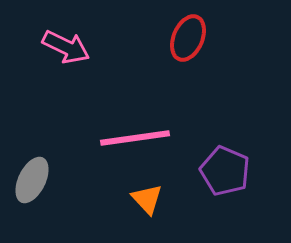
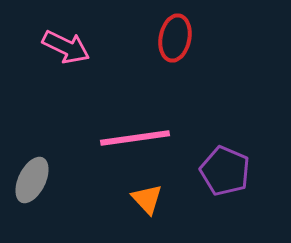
red ellipse: moved 13 px left; rotated 12 degrees counterclockwise
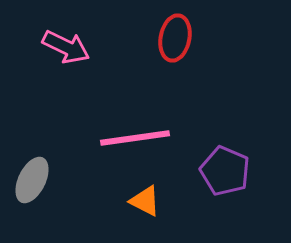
orange triangle: moved 2 px left, 2 px down; rotated 20 degrees counterclockwise
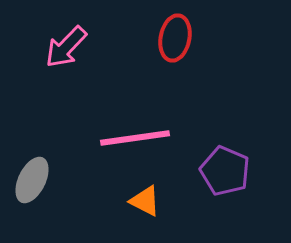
pink arrow: rotated 108 degrees clockwise
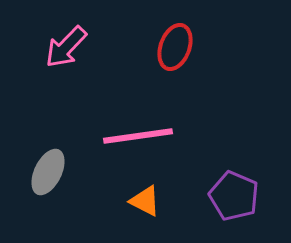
red ellipse: moved 9 px down; rotated 9 degrees clockwise
pink line: moved 3 px right, 2 px up
purple pentagon: moved 9 px right, 25 px down
gray ellipse: moved 16 px right, 8 px up
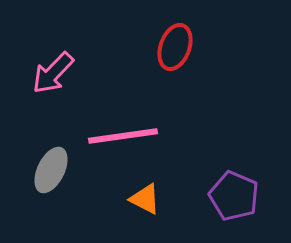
pink arrow: moved 13 px left, 26 px down
pink line: moved 15 px left
gray ellipse: moved 3 px right, 2 px up
orange triangle: moved 2 px up
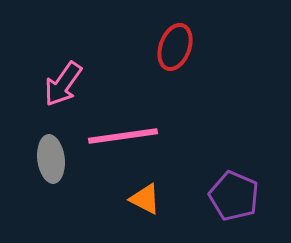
pink arrow: moved 10 px right, 11 px down; rotated 9 degrees counterclockwise
gray ellipse: moved 11 px up; rotated 33 degrees counterclockwise
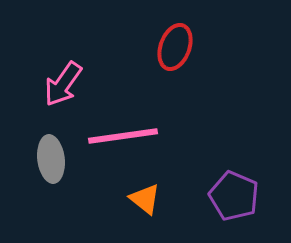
orange triangle: rotated 12 degrees clockwise
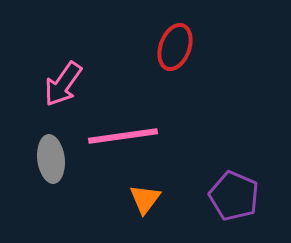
orange triangle: rotated 28 degrees clockwise
